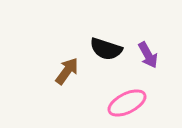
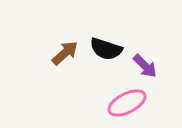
purple arrow: moved 3 px left, 11 px down; rotated 16 degrees counterclockwise
brown arrow: moved 2 px left, 18 px up; rotated 12 degrees clockwise
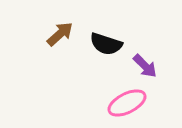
black semicircle: moved 5 px up
brown arrow: moved 5 px left, 19 px up
